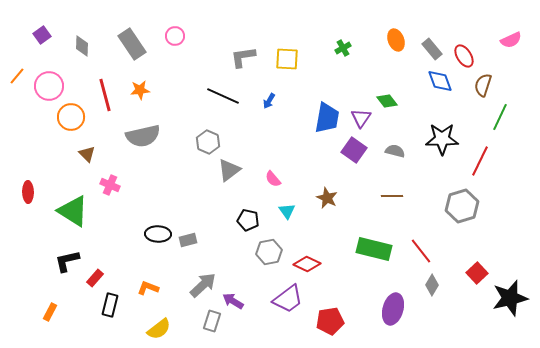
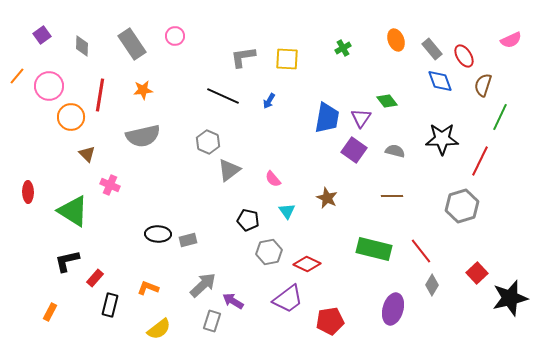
orange star at (140, 90): moved 3 px right
red line at (105, 95): moved 5 px left; rotated 24 degrees clockwise
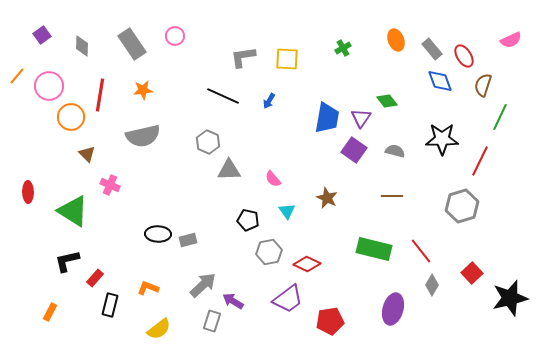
gray triangle at (229, 170): rotated 35 degrees clockwise
red square at (477, 273): moved 5 px left
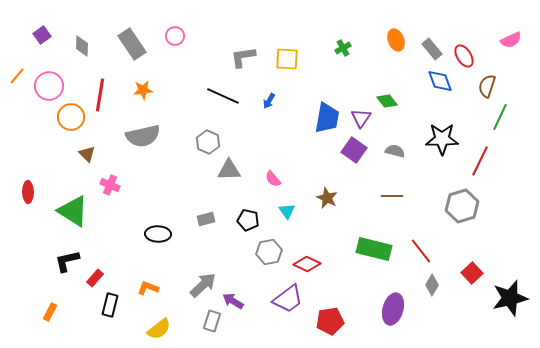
brown semicircle at (483, 85): moved 4 px right, 1 px down
gray rectangle at (188, 240): moved 18 px right, 21 px up
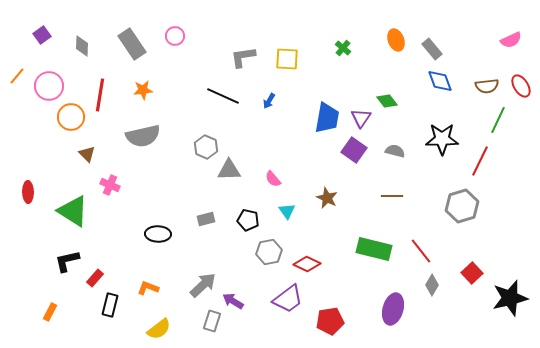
green cross at (343, 48): rotated 21 degrees counterclockwise
red ellipse at (464, 56): moved 57 px right, 30 px down
brown semicircle at (487, 86): rotated 115 degrees counterclockwise
green line at (500, 117): moved 2 px left, 3 px down
gray hexagon at (208, 142): moved 2 px left, 5 px down
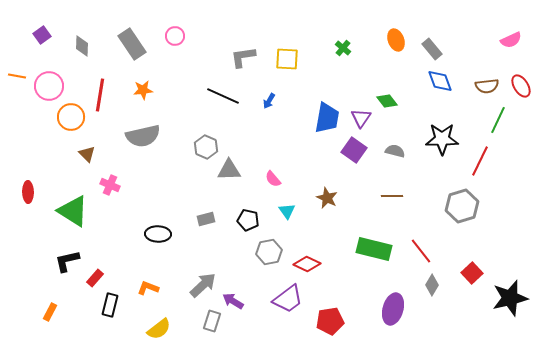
orange line at (17, 76): rotated 60 degrees clockwise
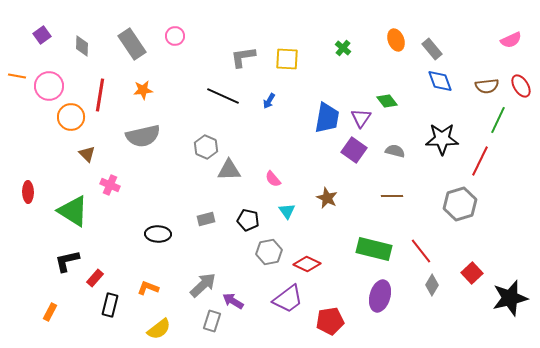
gray hexagon at (462, 206): moved 2 px left, 2 px up
purple ellipse at (393, 309): moved 13 px left, 13 px up
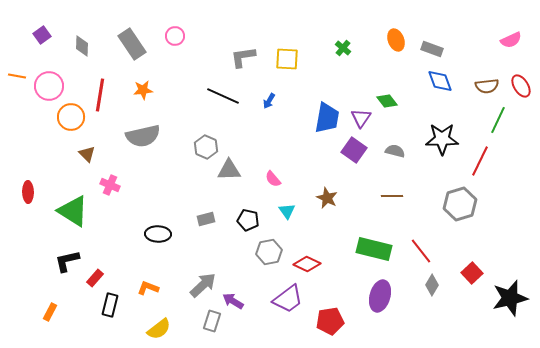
gray rectangle at (432, 49): rotated 30 degrees counterclockwise
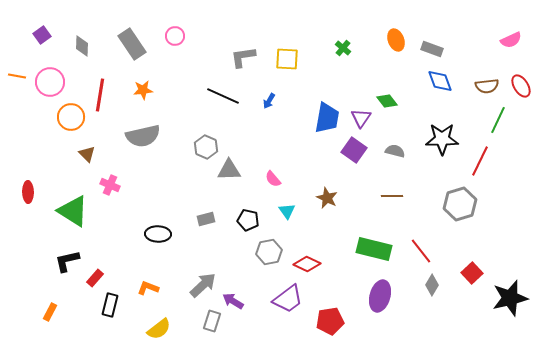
pink circle at (49, 86): moved 1 px right, 4 px up
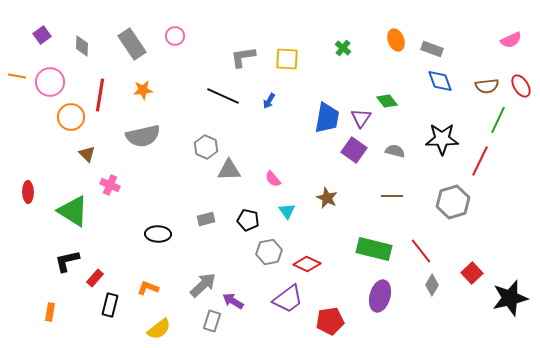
gray hexagon at (460, 204): moved 7 px left, 2 px up
orange rectangle at (50, 312): rotated 18 degrees counterclockwise
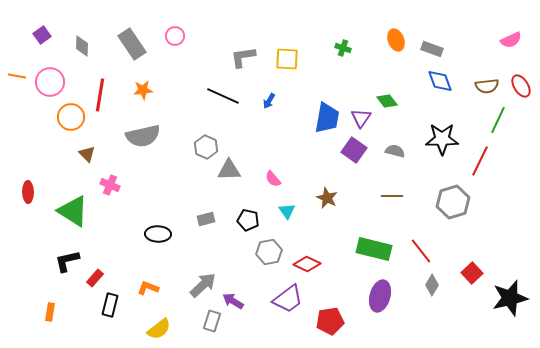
green cross at (343, 48): rotated 21 degrees counterclockwise
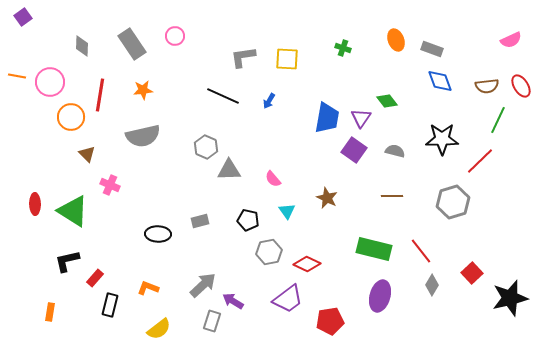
purple square at (42, 35): moved 19 px left, 18 px up
red line at (480, 161): rotated 20 degrees clockwise
red ellipse at (28, 192): moved 7 px right, 12 px down
gray rectangle at (206, 219): moved 6 px left, 2 px down
